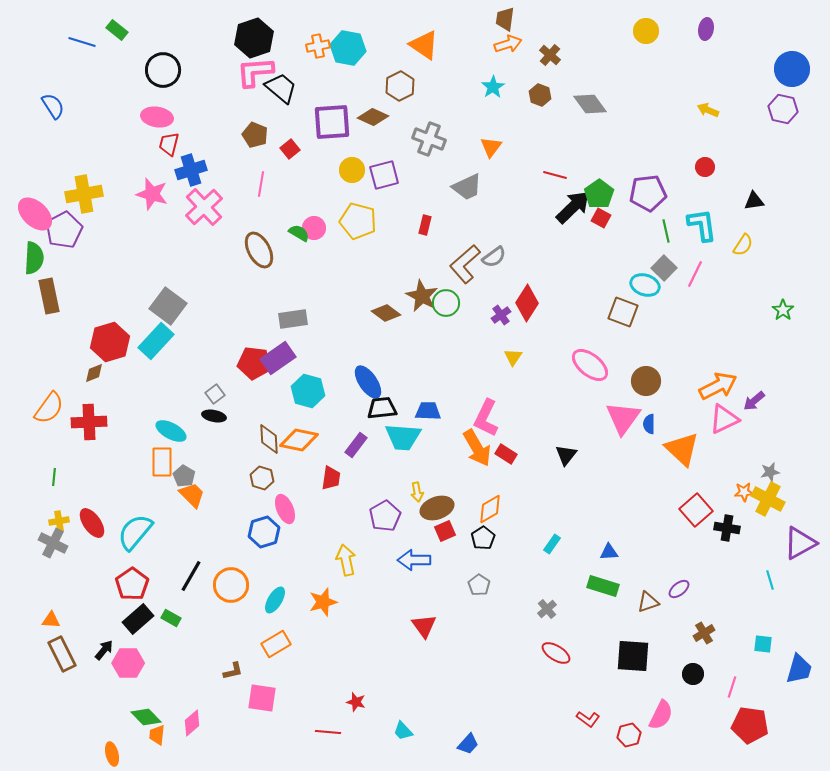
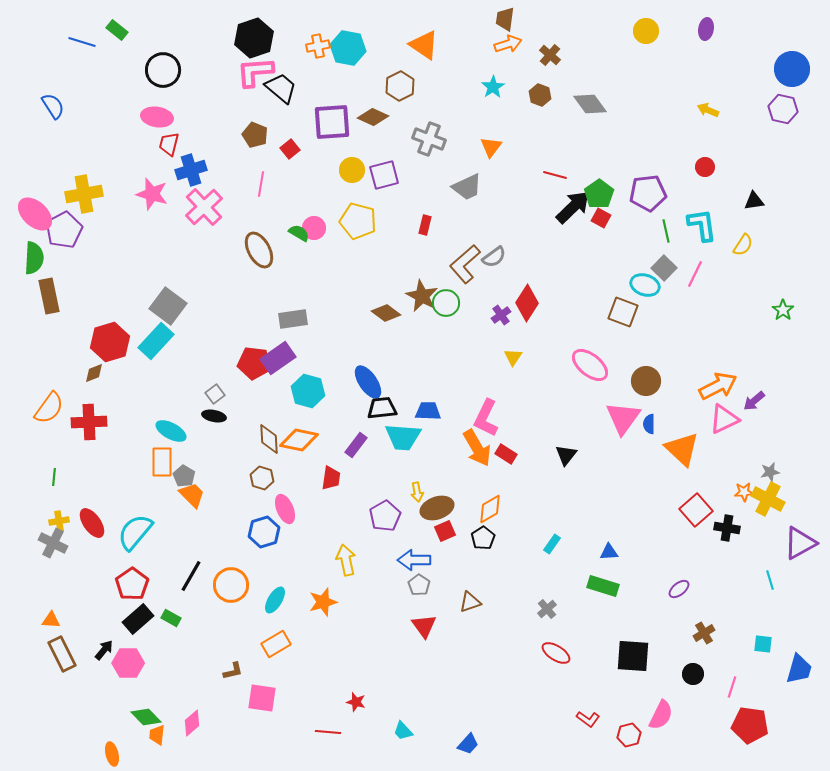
gray pentagon at (479, 585): moved 60 px left
brown triangle at (648, 602): moved 178 px left
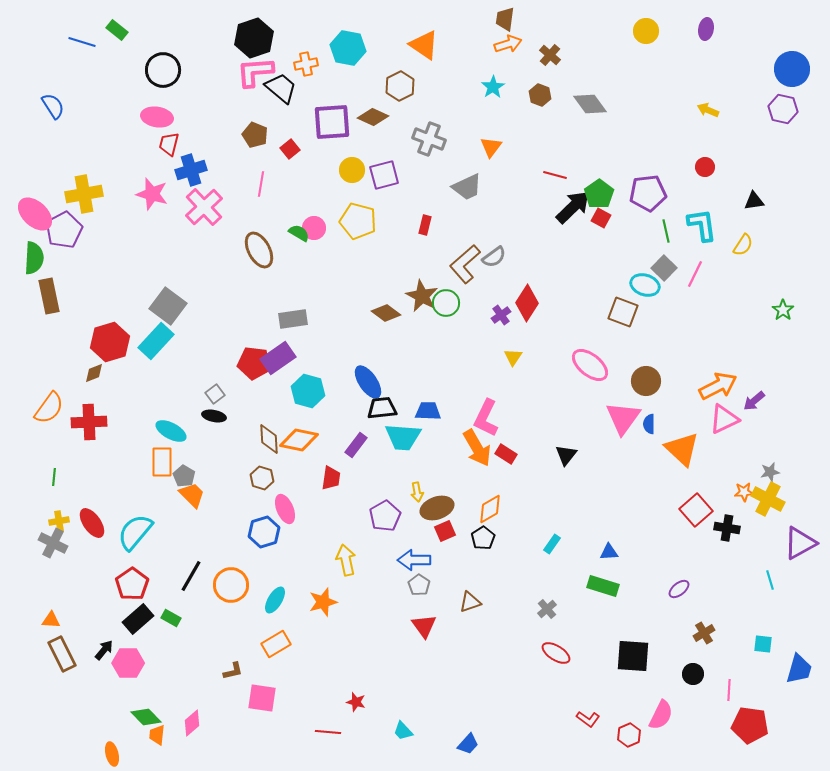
orange cross at (318, 46): moved 12 px left, 18 px down
pink line at (732, 687): moved 3 px left, 3 px down; rotated 15 degrees counterclockwise
red hexagon at (629, 735): rotated 10 degrees counterclockwise
